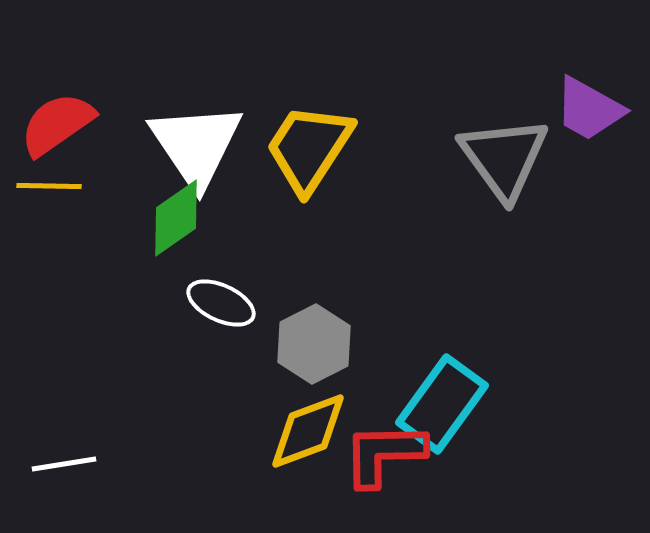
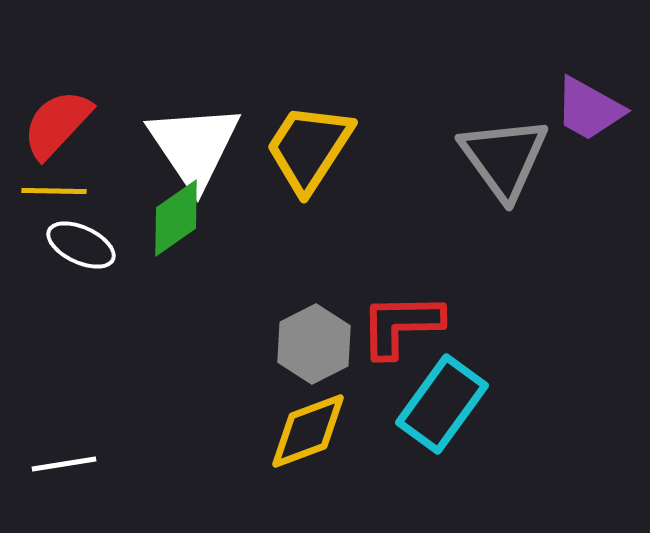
red semicircle: rotated 12 degrees counterclockwise
white triangle: moved 2 px left, 1 px down
yellow line: moved 5 px right, 5 px down
white ellipse: moved 140 px left, 58 px up
red L-shape: moved 17 px right, 129 px up
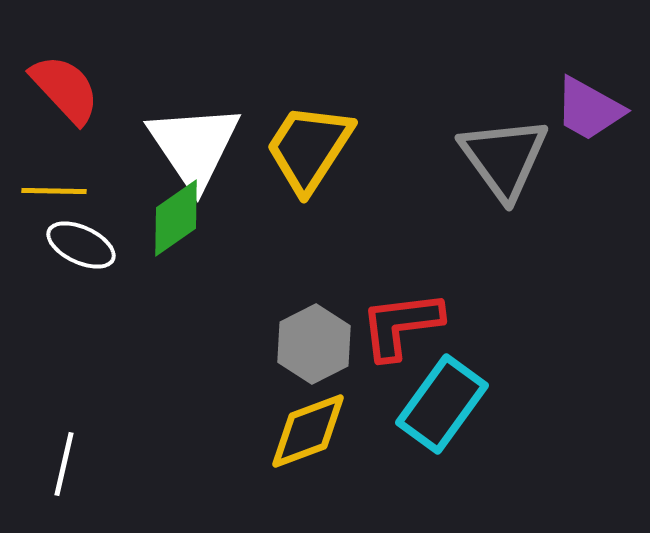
red semicircle: moved 8 px right, 35 px up; rotated 94 degrees clockwise
red L-shape: rotated 6 degrees counterclockwise
white line: rotated 68 degrees counterclockwise
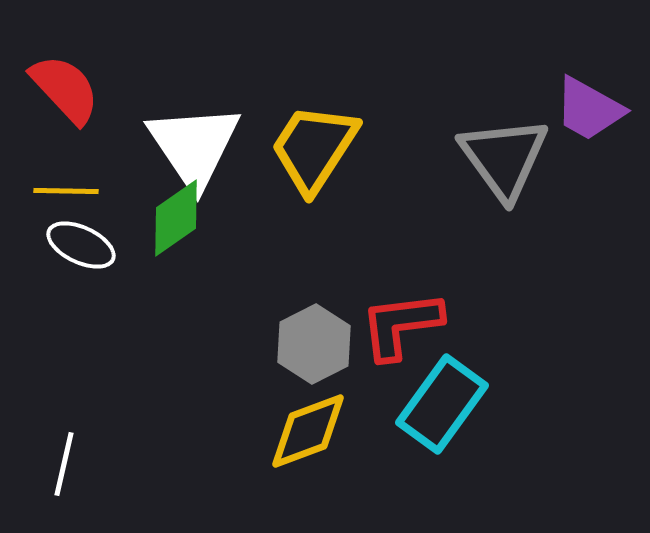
yellow trapezoid: moved 5 px right
yellow line: moved 12 px right
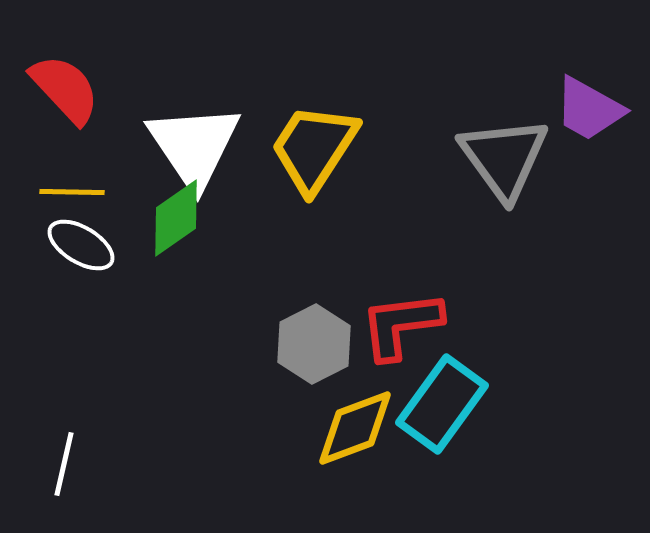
yellow line: moved 6 px right, 1 px down
white ellipse: rotated 6 degrees clockwise
yellow diamond: moved 47 px right, 3 px up
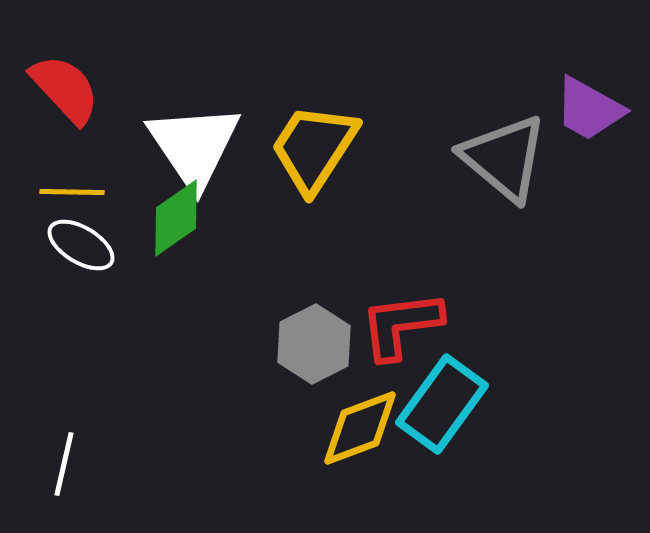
gray triangle: rotated 14 degrees counterclockwise
yellow diamond: moved 5 px right
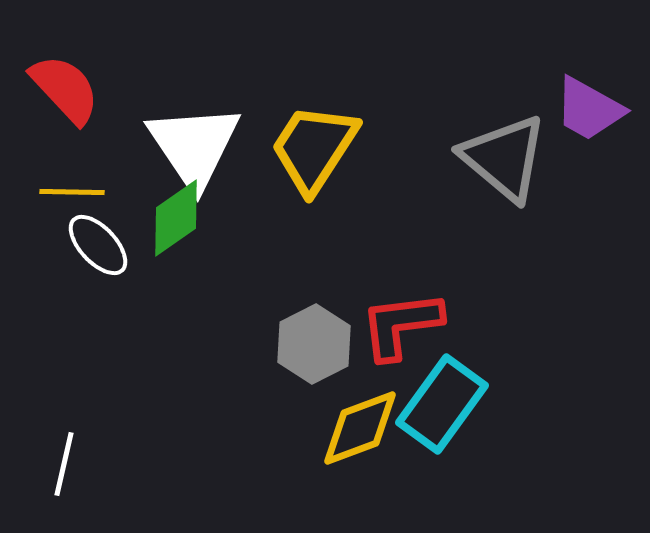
white ellipse: moved 17 px right; rotated 16 degrees clockwise
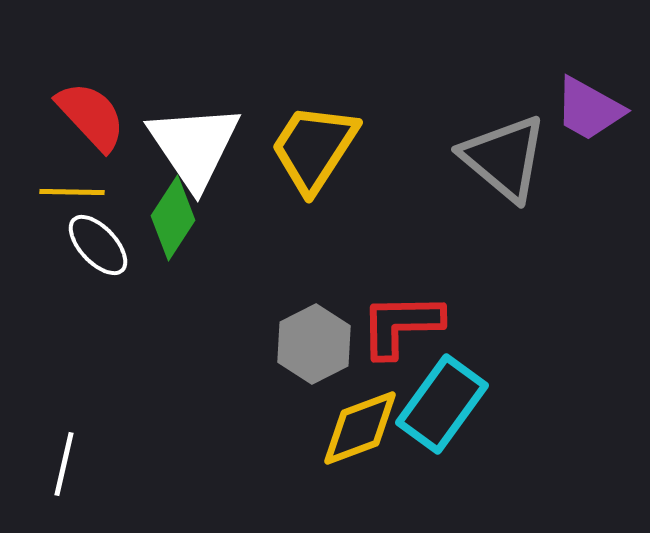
red semicircle: moved 26 px right, 27 px down
green diamond: moved 3 px left; rotated 22 degrees counterclockwise
red L-shape: rotated 6 degrees clockwise
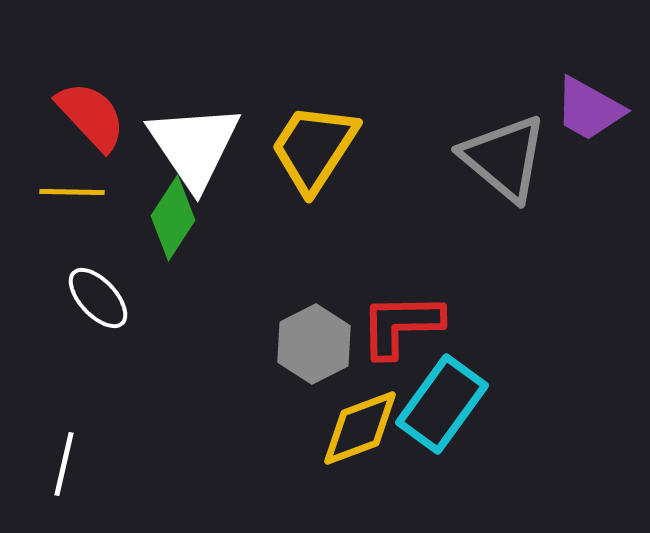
white ellipse: moved 53 px down
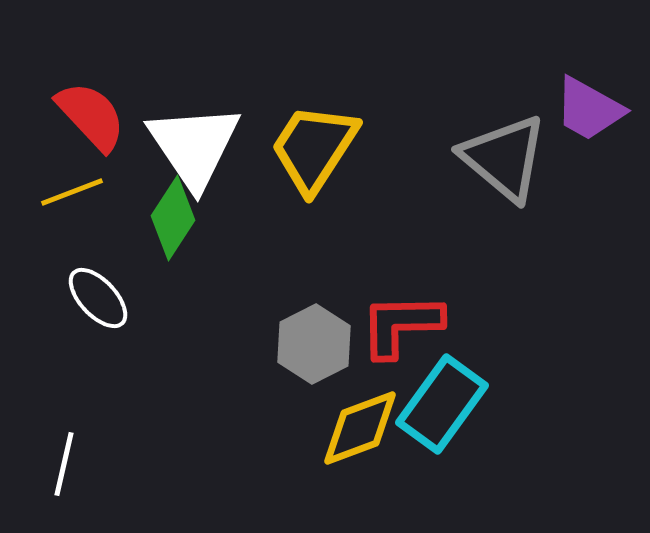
yellow line: rotated 22 degrees counterclockwise
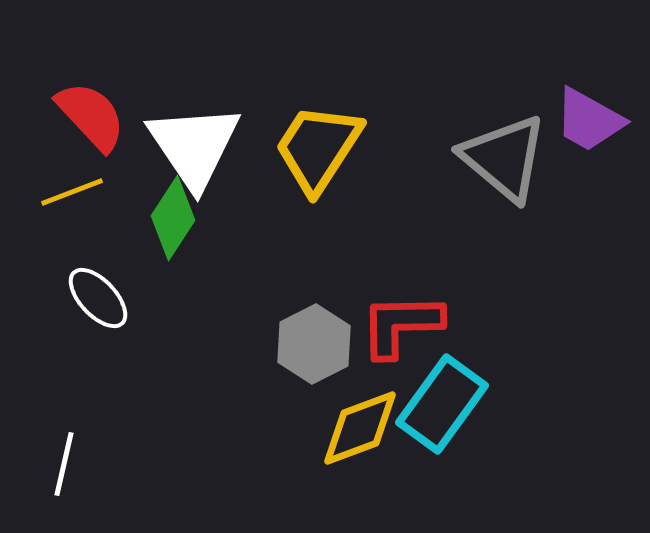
purple trapezoid: moved 11 px down
yellow trapezoid: moved 4 px right
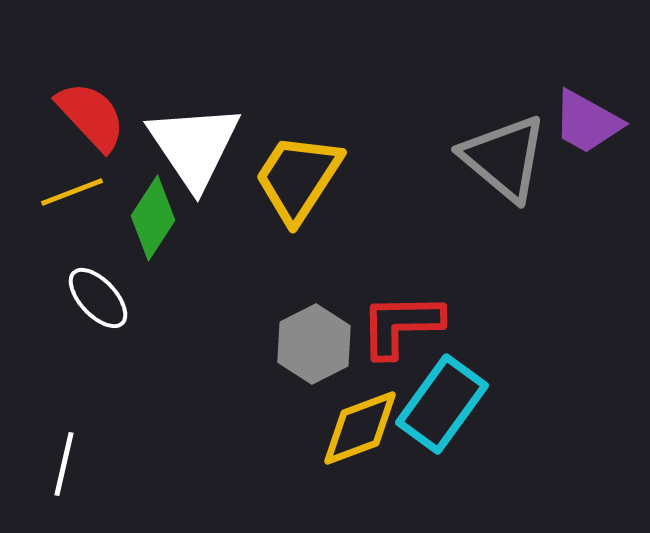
purple trapezoid: moved 2 px left, 2 px down
yellow trapezoid: moved 20 px left, 30 px down
green diamond: moved 20 px left
